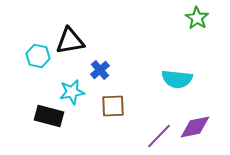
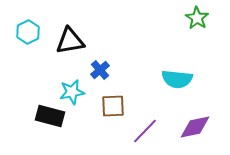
cyan hexagon: moved 10 px left, 24 px up; rotated 20 degrees clockwise
black rectangle: moved 1 px right
purple line: moved 14 px left, 5 px up
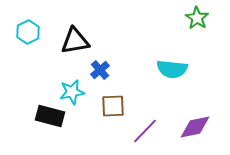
black triangle: moved 5 px right
cyan semicircle: moved 5 px left, 10 px up
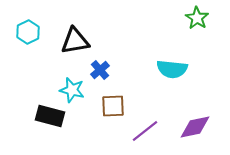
cyan star: moved 2 px up; rotated 25 degrees clockwise
purple line: rotated 8 degrees clockwise
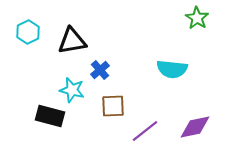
black triangle: moved 3 px left
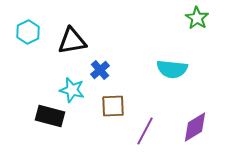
purple diamond: rotated 20 degrees counterclockwise
purple line: rotated 24 degrees counterclockwise
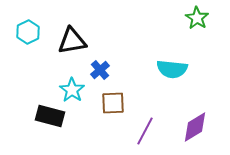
cyan star: rotated 20 degrees clockwise
brown square: moved 3 px up
